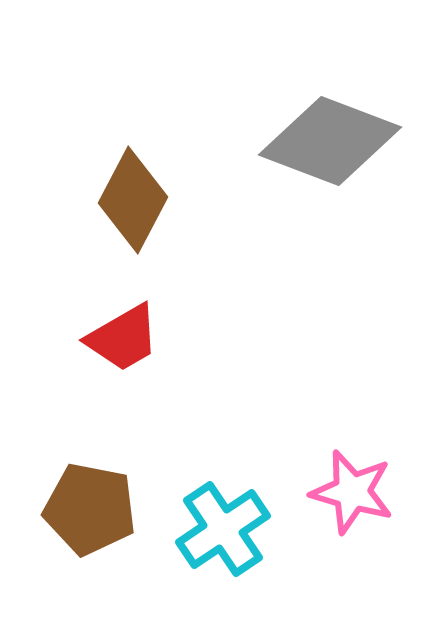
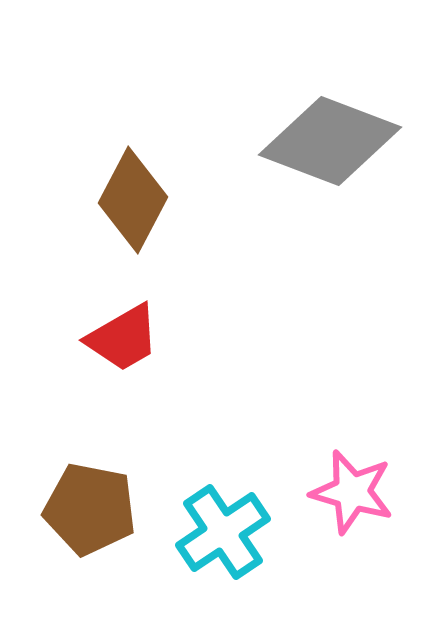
cyan cross: moved 3 px down
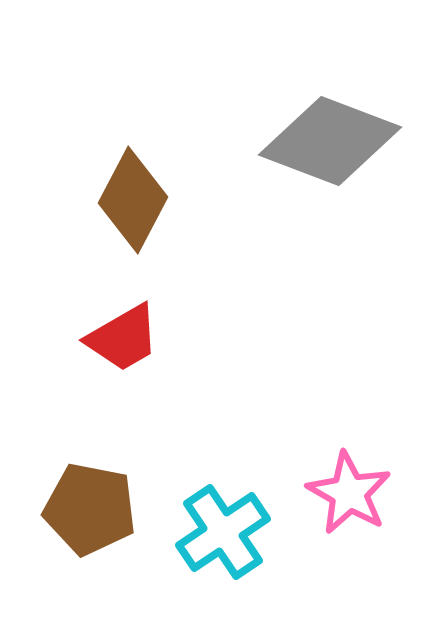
pink star: moved 3 px left, 1 px down; rotated 14 degrees clockwise
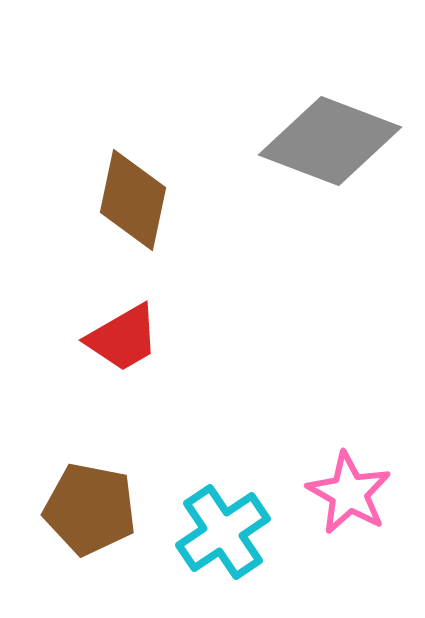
brown diamond: rotated 16 degrees counterclockwise
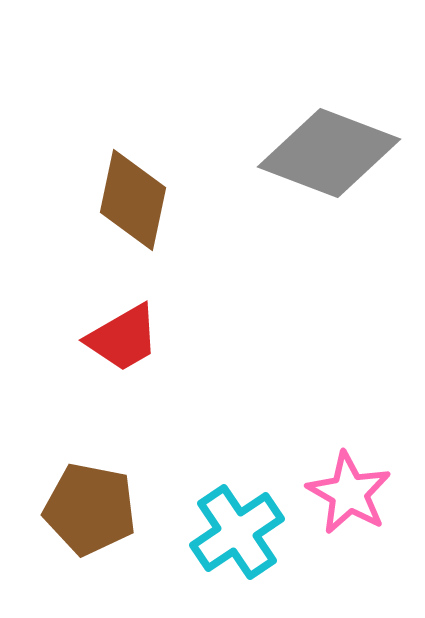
gray diamond: moved 1 px left, 12 px down
cyan cross: moved 14 px right
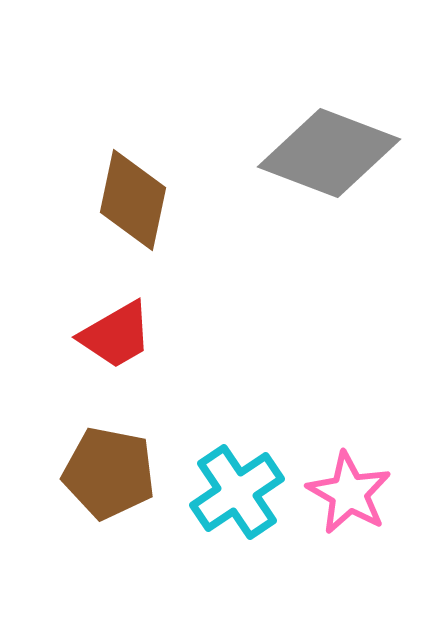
red trapezoid: moved 7 px left, 3 px up
brown pentagon: moved 19 px right, 36 px up
cyan cross: moved 40 px up
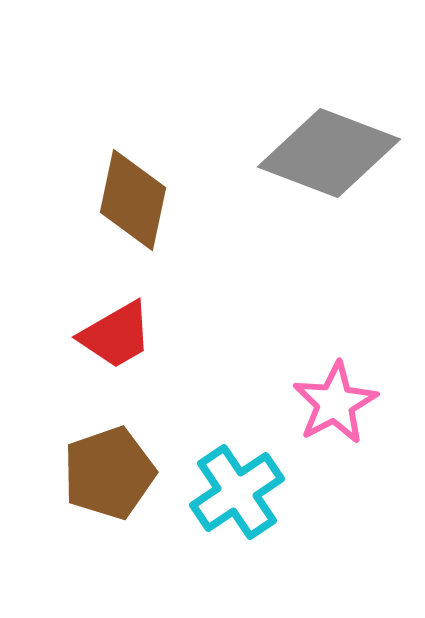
brown pentagon: rotated 30 degrees counterclockwise
pink star: moved 14 px left, 90 px up; rotated 14 degrees clockwise
